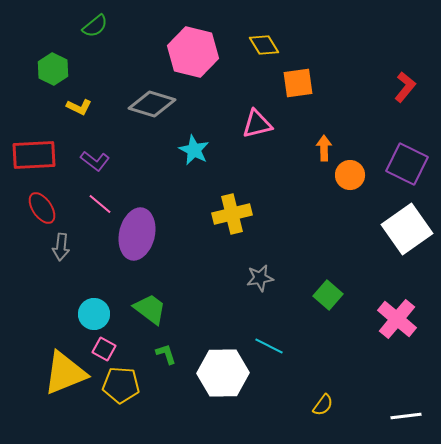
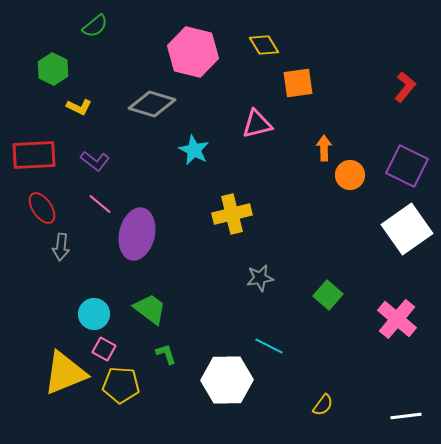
purple square: moved 2 px down
white hexagon: moved 4 px right, 7 px down
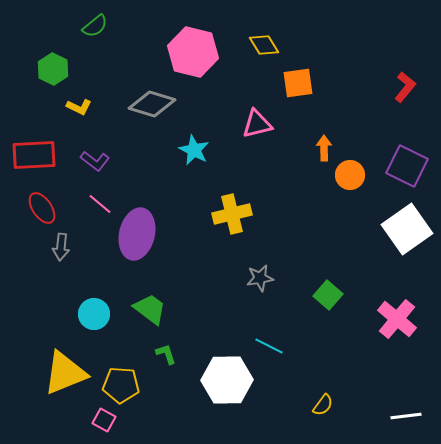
pink square: moved 71 px down
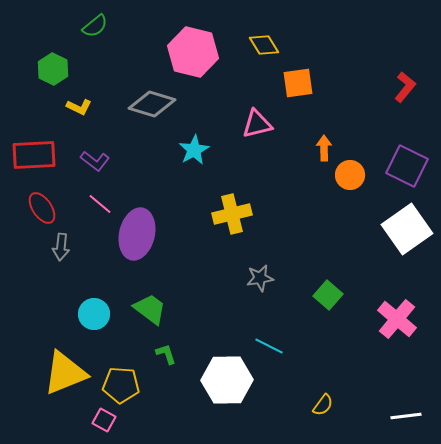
cyan star: rotated 16 degrees clockwise
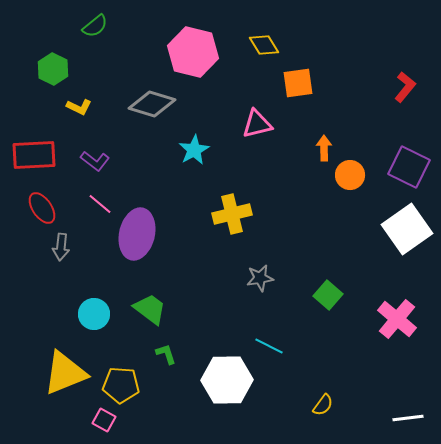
purple square: moved 2 px right, 1 px down
white line: moved 2 px right, 2 px down
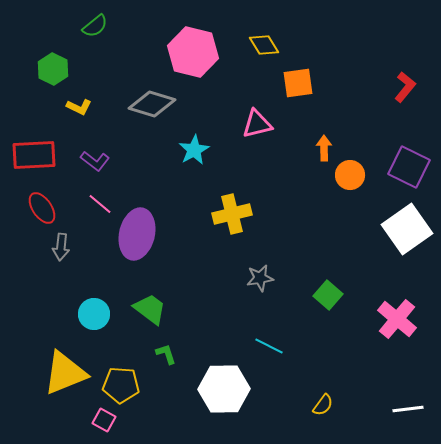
white hexagon: moved 3 px left, 9 px down
white line: moved 9 px up
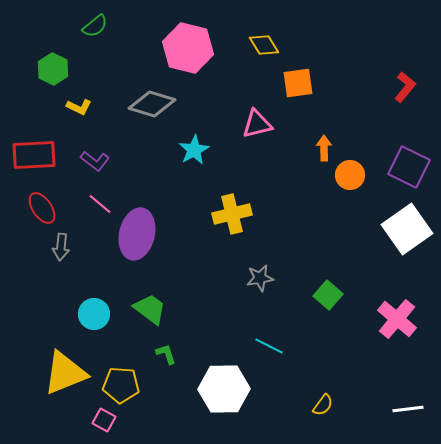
pink hexagon: moved 5 px left, 4 px up
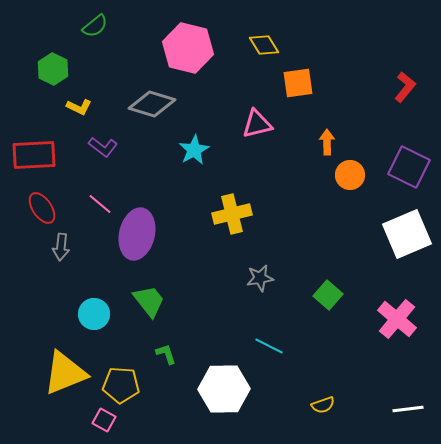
orange arrow: moved 3 px right, 6 px up
purple L-shape: moved 8 px right, 14 px up
white square: moved 5 px down; rotated 12 degrees clockwise
green trapezoid: moved 1 px left, 8 px up; rotated 15 degrees clockwise
yellow semicircle: rotated 35 degrees clockwise
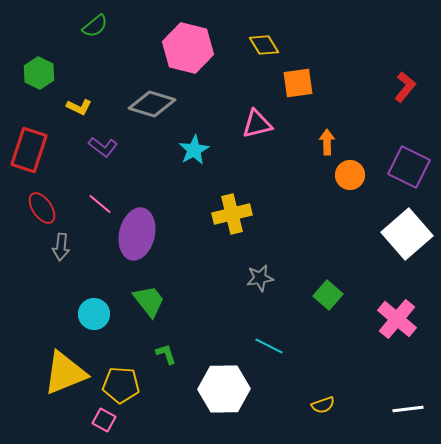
green hexagon: moved 14 px left, 4 px down
red rectangle: moved 5 px left, 5 px up; rotated 69 degrees counterclockwise
white square: rotated 18 degrees counterclockwise
